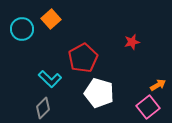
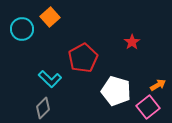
orange square: moved 1 px left, 2 px up
red star: rotated 21 degrees counterclockwise
white pentagon: moved 17 px right, 2 px up
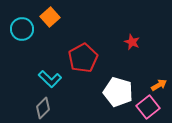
red star: rotated 14 degrees counterclockwise
orange arrow: moved 1 px right
white pentagon: moved 2 px right, 1 px down
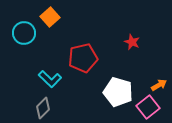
cyan circle: moved 2 px right, 4 px down
red pentagon: rotated 16 degrees clockwise
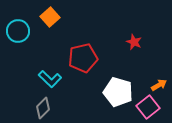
cyan circle: moved 6 px left, 2 px up
red star: moved 2 px right
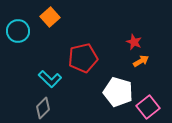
orange arrow: moved 18 px left, 24 px up
